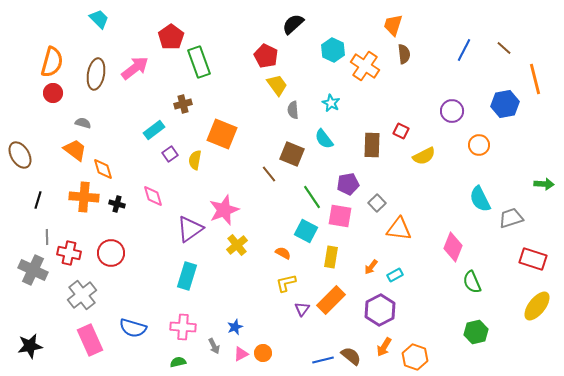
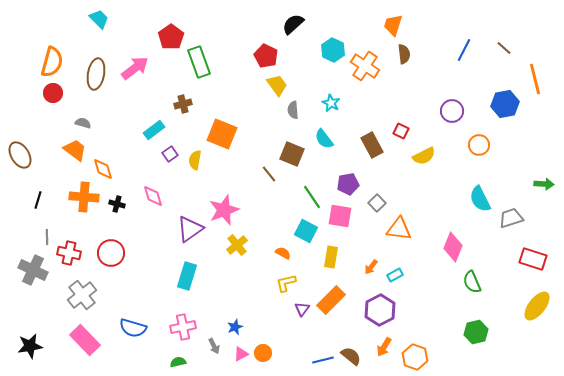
brown rectangle at (372, 145): rotated 30 degrees counterclockwise
pink cross at (183, 327): rotated 15 degrees counterclockwise
pink rectangle at (90, 340): moved 5 px left; rotated 20 degrees counterclockwise
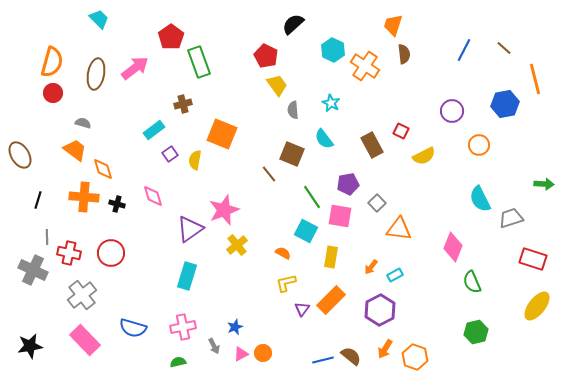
orange arrow at (384, 347): moved 1 px right, 2 px down
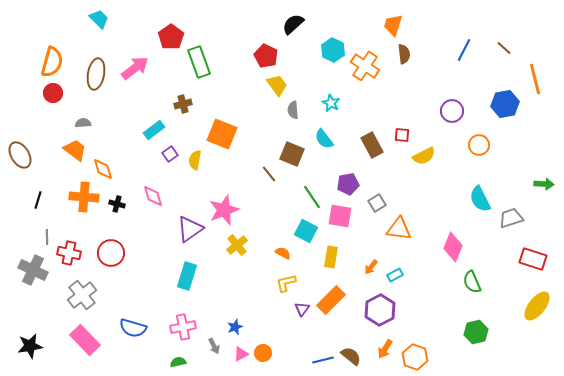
gray semicircle at (83, 123): rotated 21 degrees counterclockwise
red square at (401, 131): moved 1 px right, 4 px down; rotated 21 degrees counterclockwise
gray square at (377, 203): rotated 12 degrees clockwise
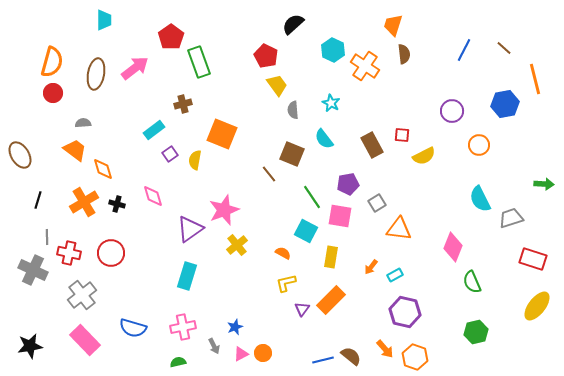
cyan trapezoid at (99, 19): moved 5 px right, 1 px down; rotated 45 degrees clockwise
orange cross at (84, 197): moved 5 px down; rotated 36 degrees counterclockwise
purple hexagon at (380, 310): moved 25 px right, 2 px down; rotated 20 degrees counterclockwise
orange arrow at (385, 349): rotated 72 degrees counterclockwise
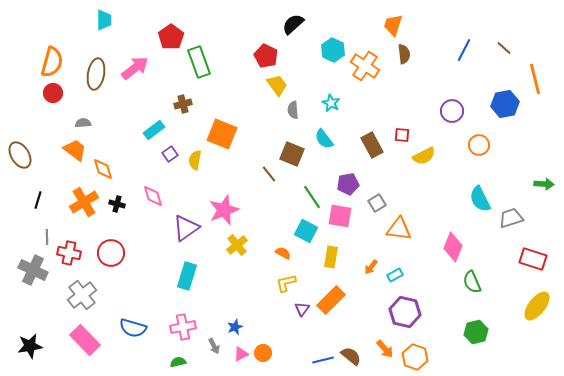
purple triangle at (190, 229): moved 4 px left, 1 px up
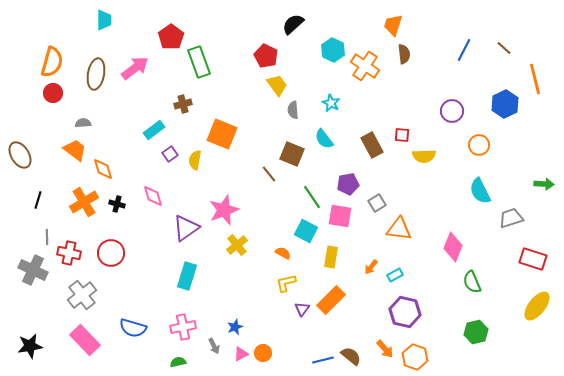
blue hexagon at (505, 104): rotated 16 degrees counterclockwise
yellow semicircle at (424, 156): rotated 25 degrees clockwise
cyan semicircle at (480, 199): moved 8 px up
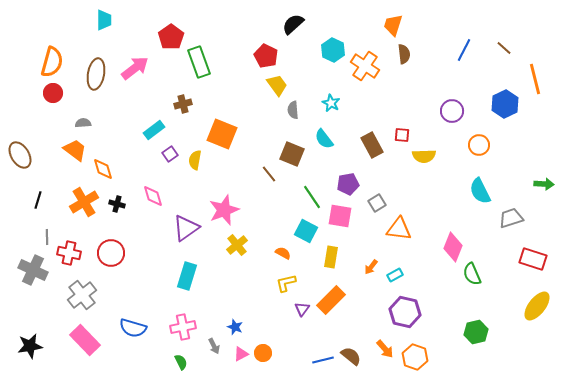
green semicircle at (472, 282): moved 8 px up
blue star at (235, 327): rotated 28 degrees counterclockwise
green semicircle at (178, 362): moved 3 px right; rotated 77 degrees clockwise
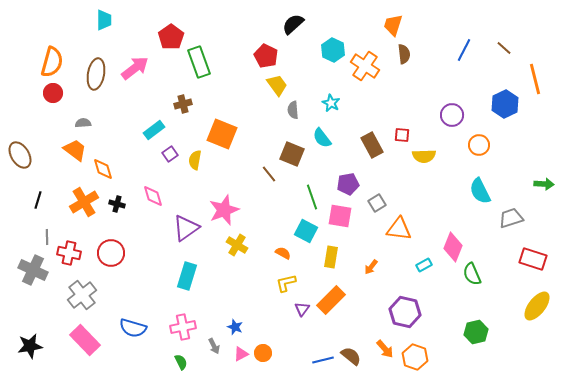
purple circle at (452, 111): moved 4 px down
cyan semicircle at (324, 139): moved 2 px left, 1 px up
green line at (312, 197): rotated 15 degrees clockwise
yellow cross at (237, 245): rotated 20 degrees counterclockwise
cyan rectangle at (395, 275): moved 29 px right, 10 px up
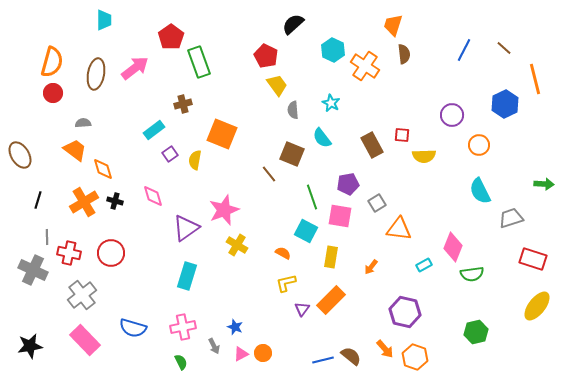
black cross at (117, 204): moved 2 px left, 3 px up
green semicircle at (472, 274): rotated 75 degrees counterclockwise
